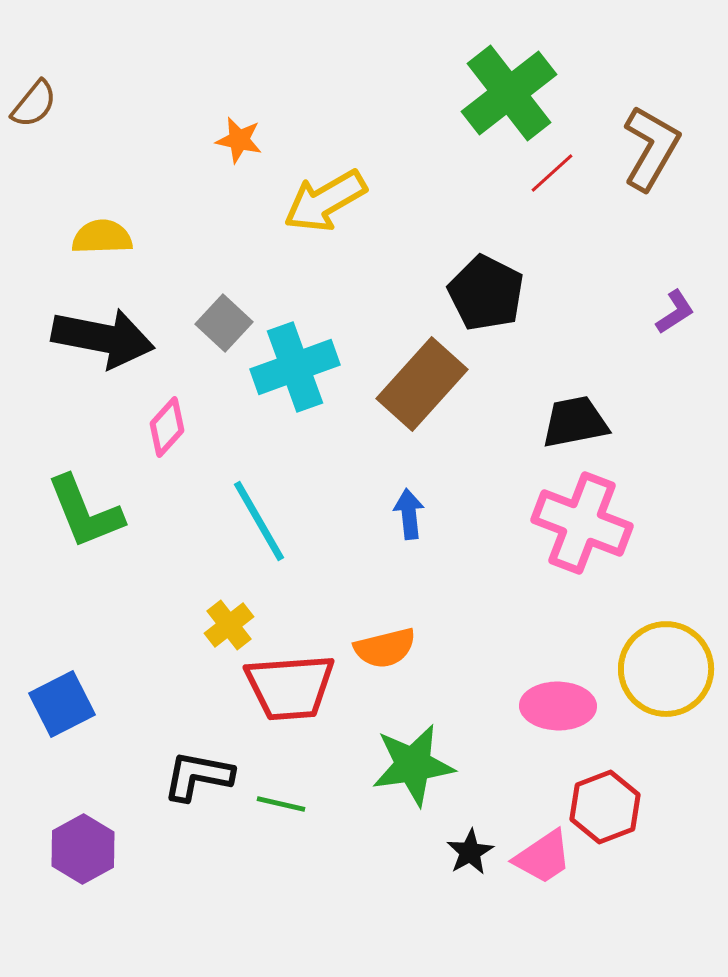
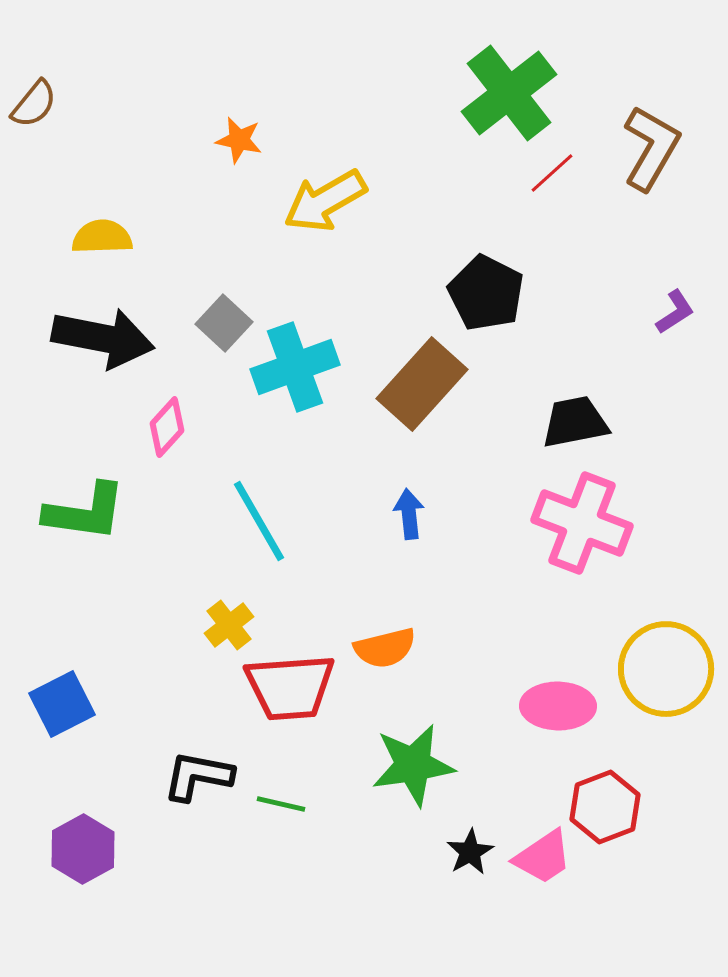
green L-shape: rotated 60 degrees counterclockwise
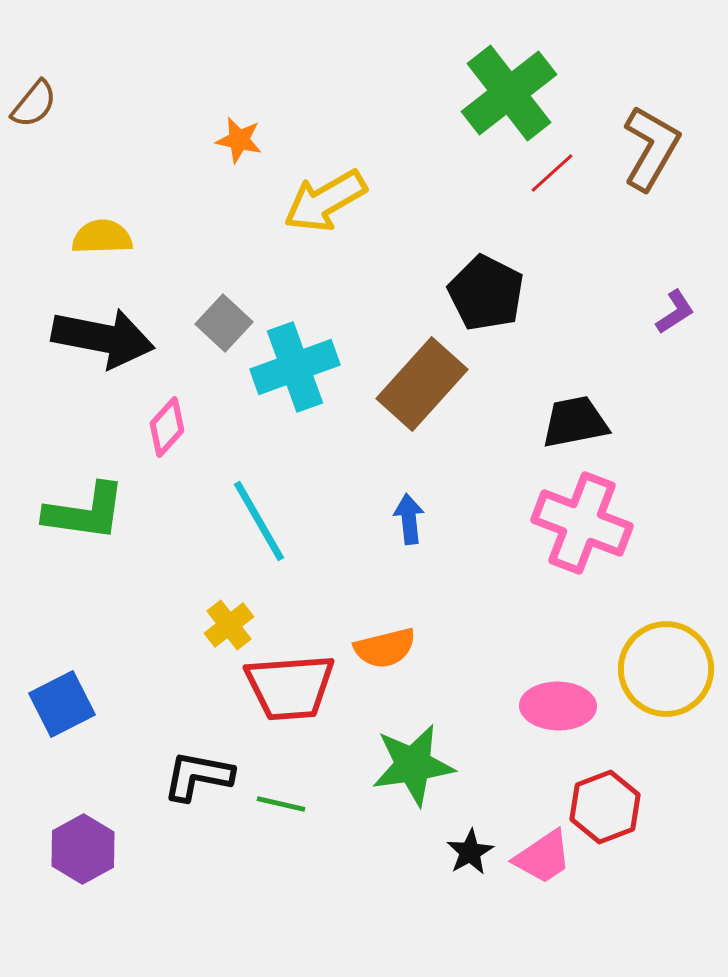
blue arrow: moved 5 px down
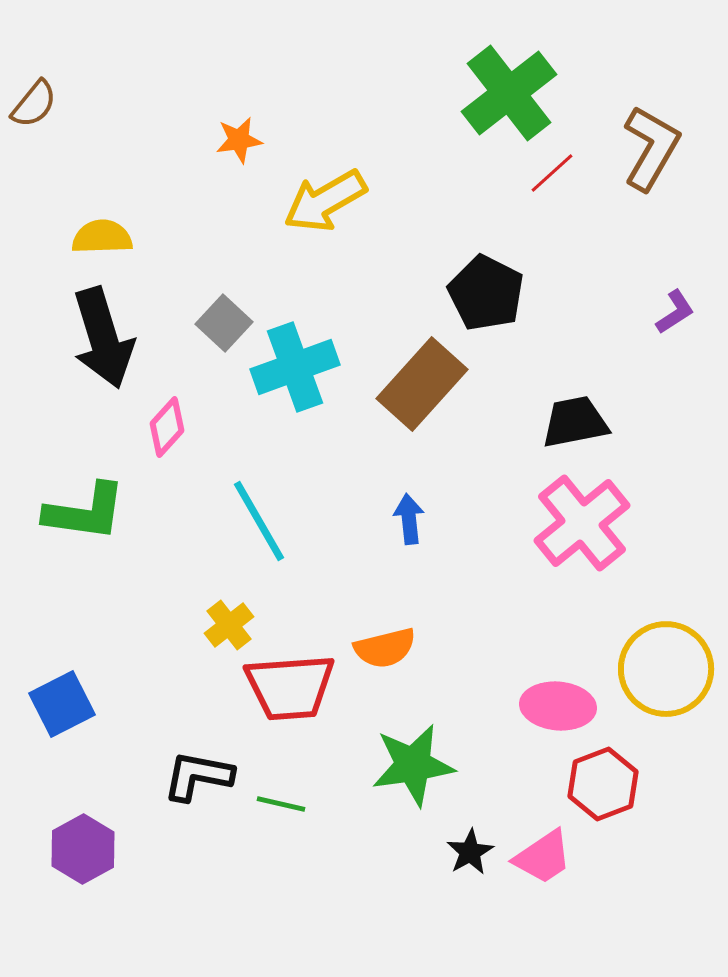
orange star: rotated 21 degrees counterclockwise
black arrow: rotated 62 degrees clockwise
pink cross: rotated 30 degrees clockwise
pink ellipse: rotated 4 degrees clockwise
red hexagon: moved 2 px left, 23 px up
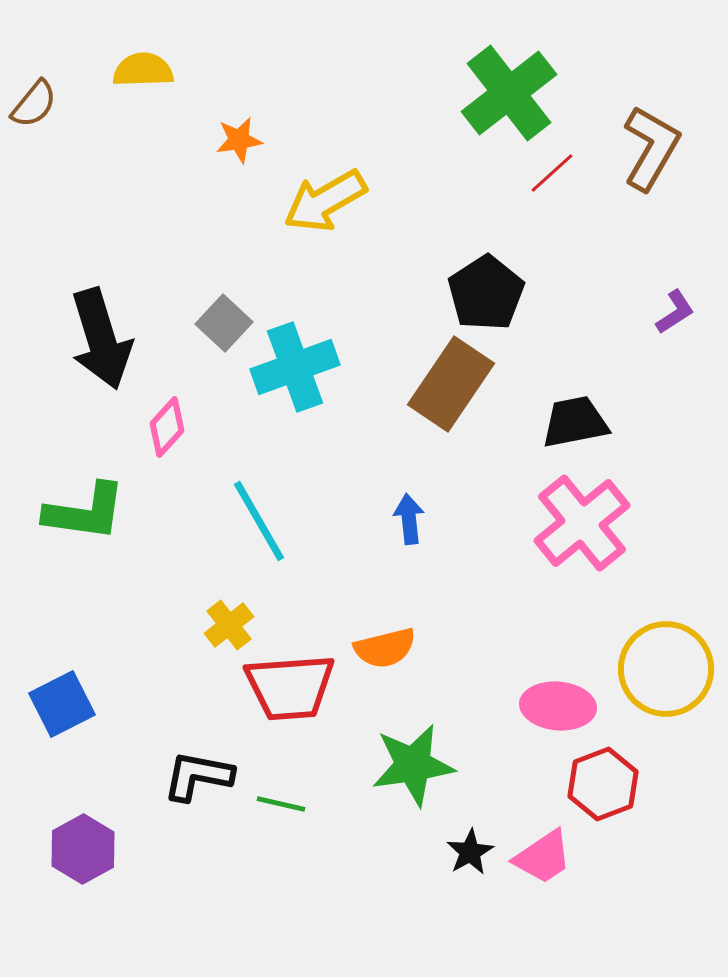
yellow semicircle: moved 41 px right, 167 px up
black pentagon: rotated 12 degrees clockwise
black arrow: moved 2 px left, 1 px down
brown rectangle: moved 29 px right; rotated 8 degrees counterclockwise
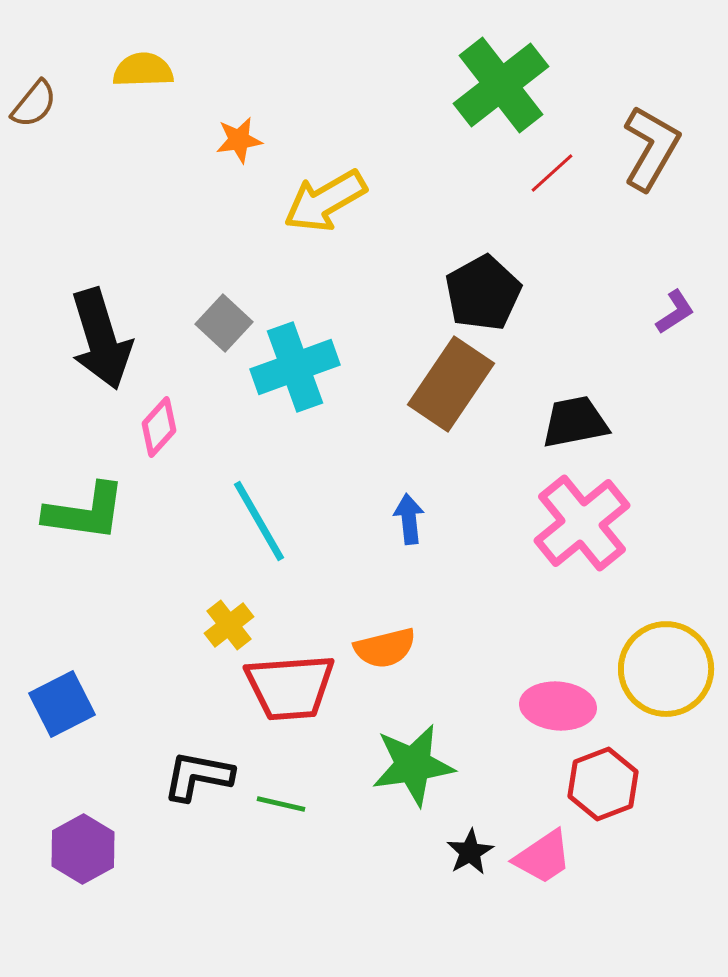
green cross: moved 8 px left, 8 px up
black pentagon: moved 3 px left; rotated 4 degrees clockwise
pink diamond: moved 8 px left
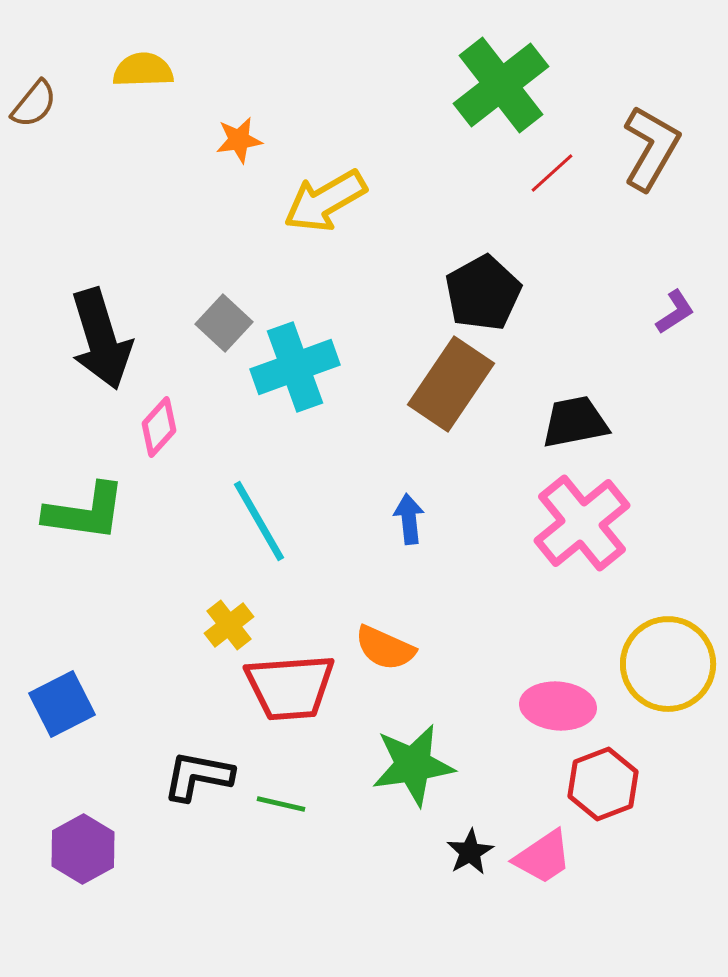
orange semicircle: rotated 38 degrees clockwise
yellow circle: moved 2 px right, 5 px up
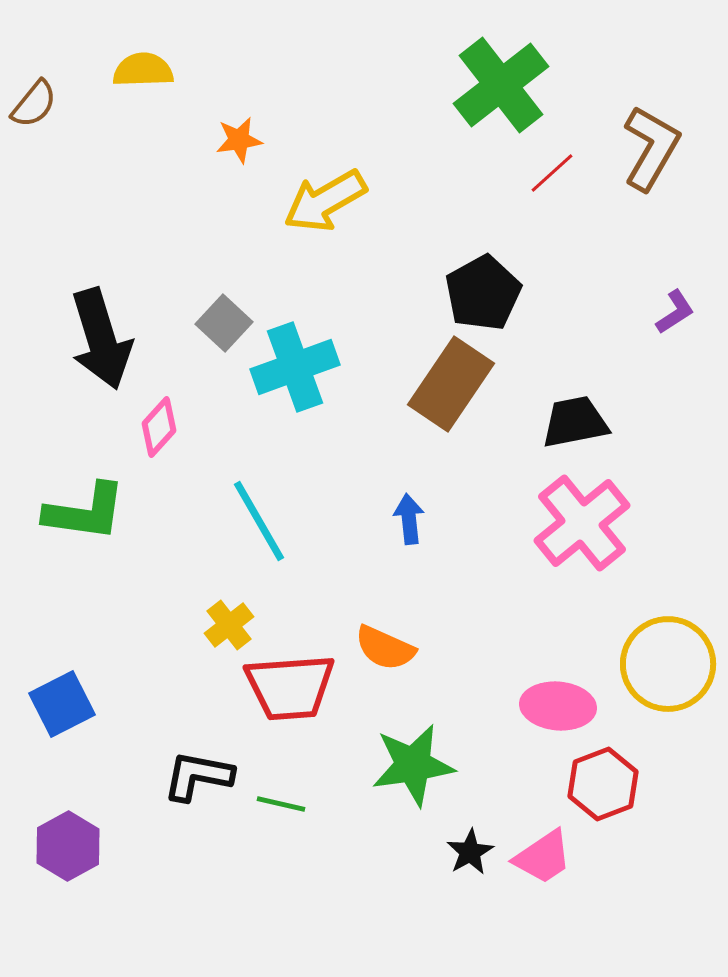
purple hexagon: moved 15 px left, 3 px up
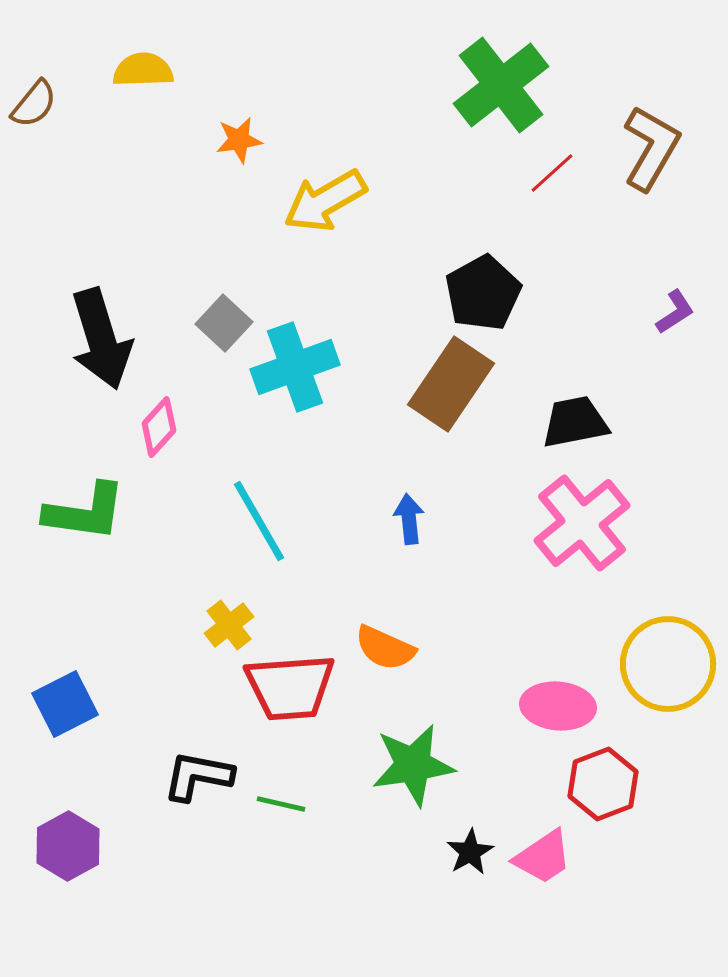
blue square: moved 3 px right
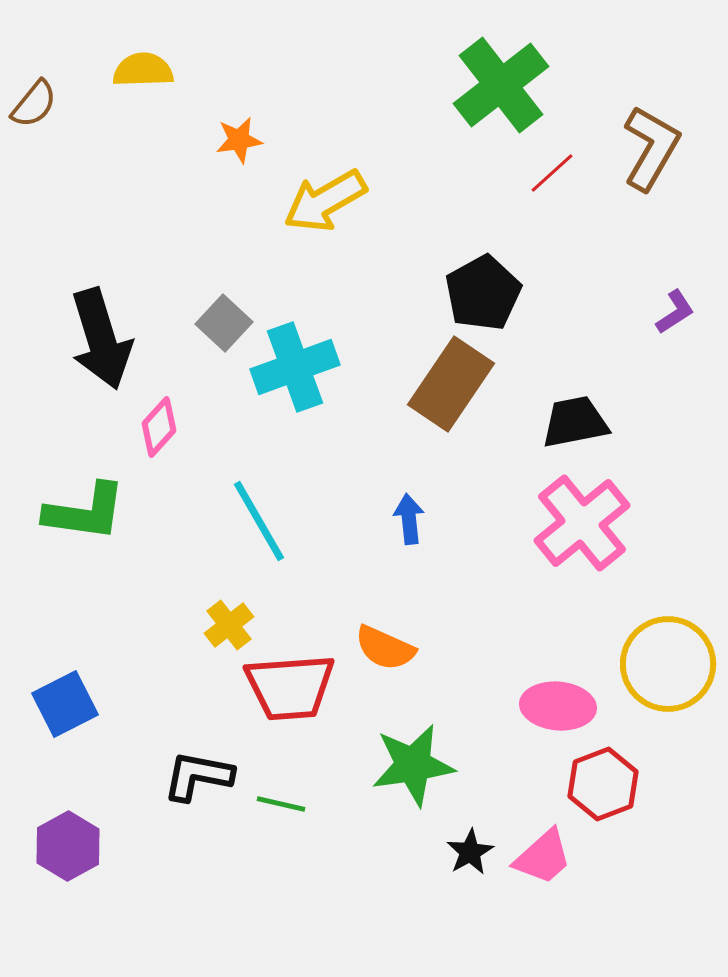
pink trapezoid: rotated 8 degrees counterclockwise
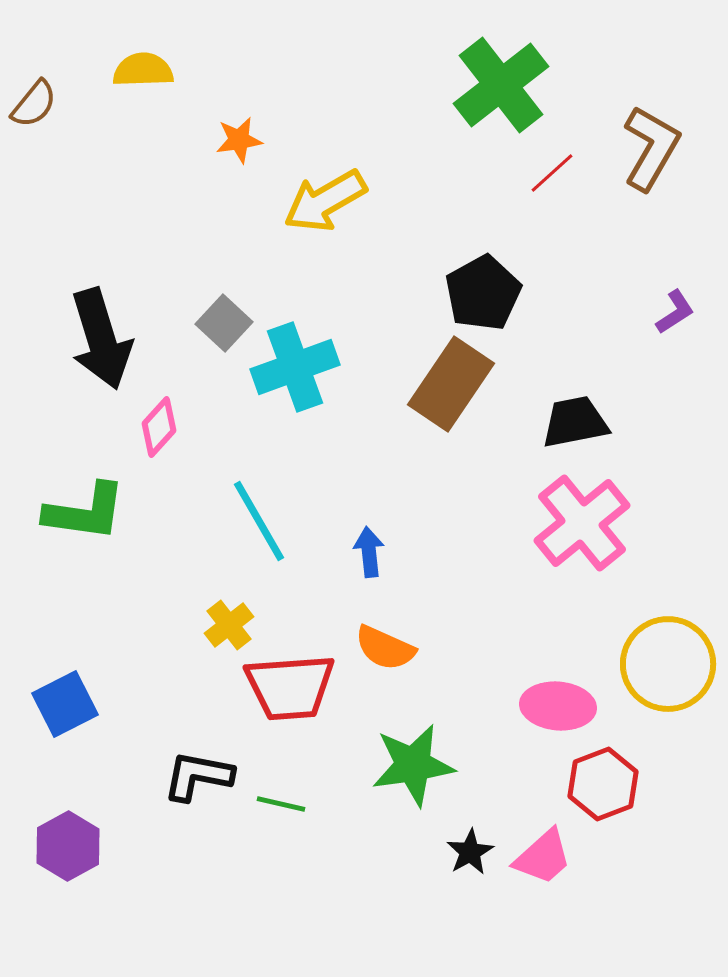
blue arrow: moved 40 px left, 33 px down
